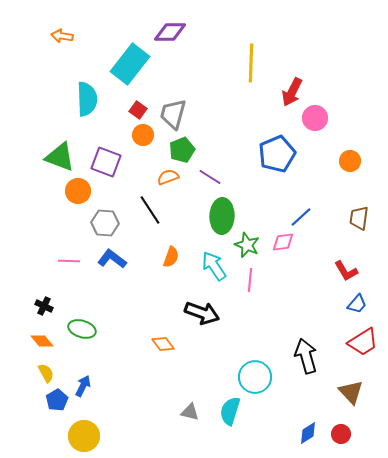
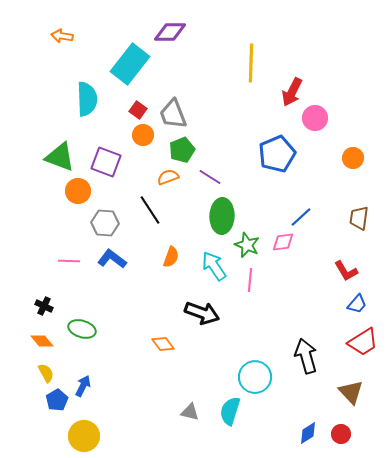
gray trapezoid at (173, 114): rotated 36 degrees counterclockwise
orange circle at (350, 161): moved 3 px right, 3 px up
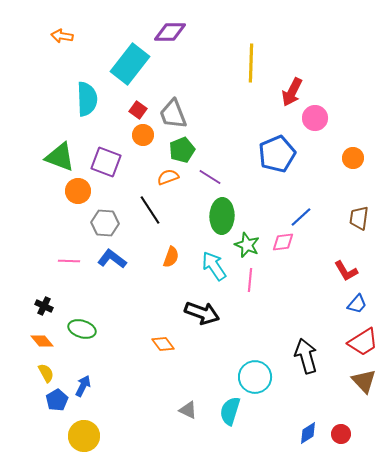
brown triangle at (351, 392): moved 13 px right, 11 px up
gray triangle at (190, 412): moved 2 px left, 2 px up; rotated 12 degrees clockwise
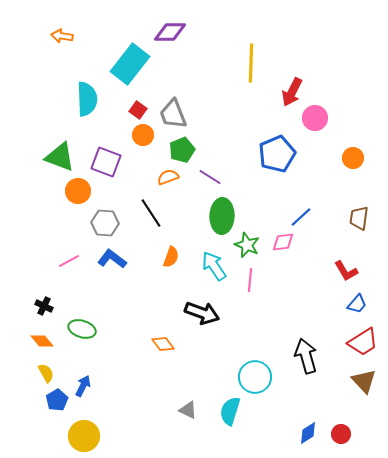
black line at (150, 210): moved 1 px right, 3 px down
pink line at (69, 261): rotated 30 degrees counterclockwise
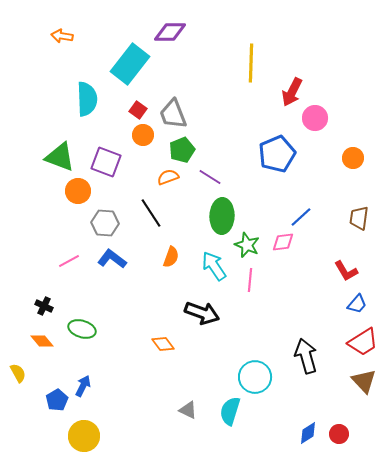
yellow semicircle at (46, 373): moved 28 px left
red circle at (341, 434): moved 2 px left
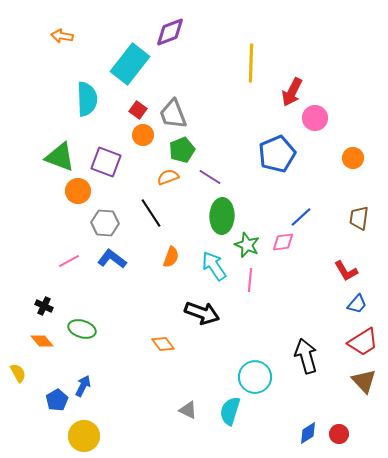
purple diamond at (170, 32): rotated 20 degrees counterclockwise
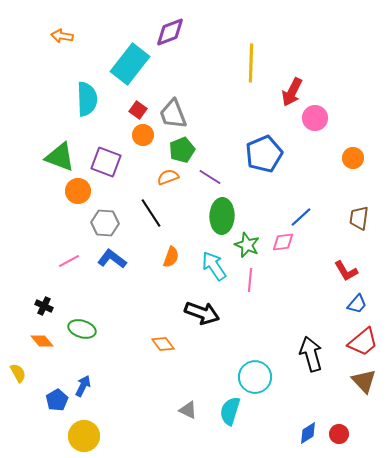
blue pentagon at (277, 154): moved 13 px left
red trapezoid at (363, 342): rotated 8 degrees counterclockwise
black arrow at (306, 356): moved 5 px right, 2 px up
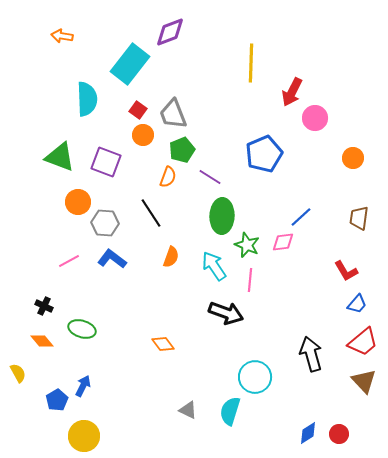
orange semicircle at (168, 177): rotated 130 degrees clockwise
orange circle at (78, 191): moved 11 px down
black arrow at (202, 313): moved 24 px right
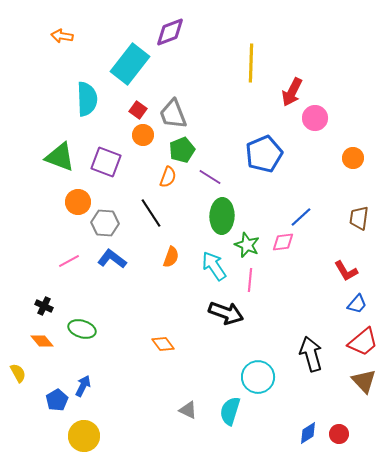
cyan circle at (255, 377): moved 3 px right
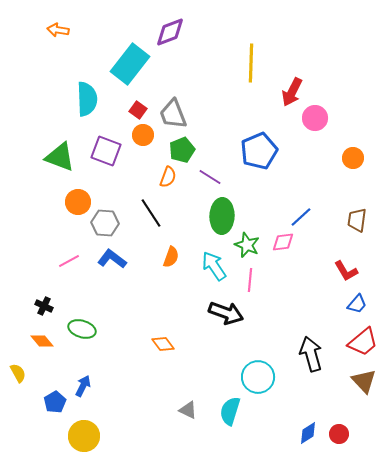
orange arrow at (62, 36): moved 4 px left, 6 px up
blue pentagon at (264, 154): moved 5 px left, 3 px up
purple square at (106, 162): moved 11 px up
brown trapezoid at (359, 218): moved 2 px left, 2 px down
blue pentagon at (57, 400): moved 2 px left, 2 px down
